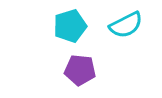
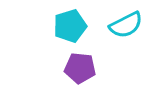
purple pentagon: moved 2 px up
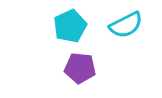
cyan pentagon: rotated 8 degrees counterclockwise
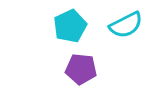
purple pentagon: moved 1 px right, 1 px down
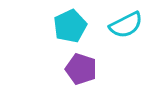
purple pentagon: rotated 12 degrees clockwise
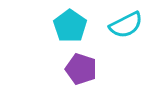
cyan pentagon: rotated 12 degrees counterclockwise
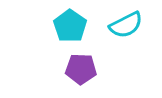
purple pentagon: rotated 16 degrees counterclockwise
